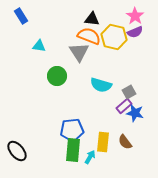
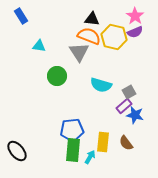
blue star: moved 2 px down
brown semicircle: moved 1 px right, 1 px down
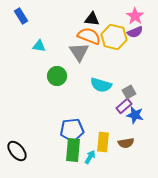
brown semicircle: rotated 63 degrees counterclockwise
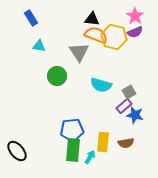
blue rectangle: moved 10 px right, 2 px down
orange semicircle: moved 7 px right, 1 px up
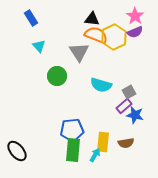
yellow hexagon: rotated 20 degrees clockwise
cyan triangle: rotated 40 degrees clockwise
cyan arrow: moved 5 px right, 2 px up
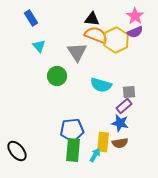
yellow hexagon: moved 2 px right, 3 px down
gray triangle: moved 2 px left
gray square: rotated 24 degrees clockwise
blue star: moved 15 px left, 8 px down
brown semicircle: moved 6 px left
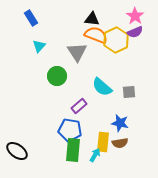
cyan triangle: rotated 24 degrees clockwise
cyan semicircle: moved 1 px right, 2 px down; rotated 25 degrees clockwise
purple rectangle: moved 45 px left
blue pentagon: moved 2 px left; rotated 15 degrees clockwise
black ellipse: rotated 15 degrees counterclockwise
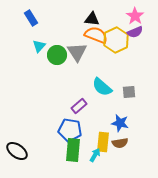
green circle: moved 21 px up
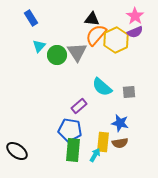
orange semicircle: rotated 70 degrees counterclockwise
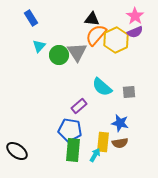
green circle: moved 2 px right
